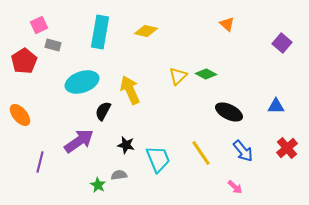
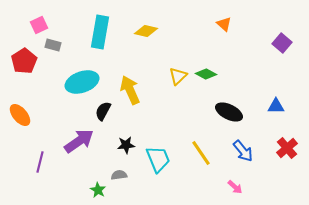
orange triangle: moved 3 px left
black star: rotated 18 degrees counterclockwise
green star: moved 5 px down
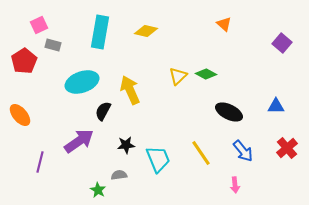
pink arrow: moved 2 px up; rotated 42 degrees clockwise
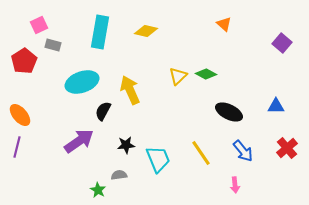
purple line: moved 23 px left, 15 px up
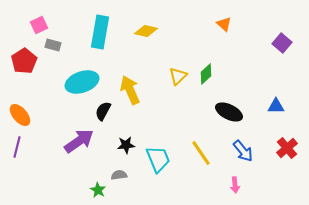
green diamond: rotated 70 degrees counterclockwise
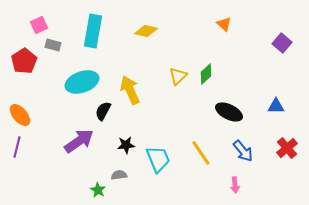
cyan rectangle: moved 7 px left, 1 px up
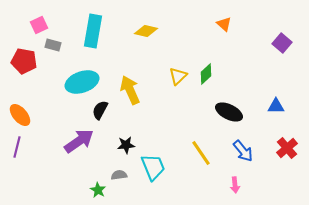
red pentagon: rotated 30 degrees counterclockwise
black semicircle: moved 3 px left, 1 px up
cyan trapezoid: moved 5 px left, 8 px down
